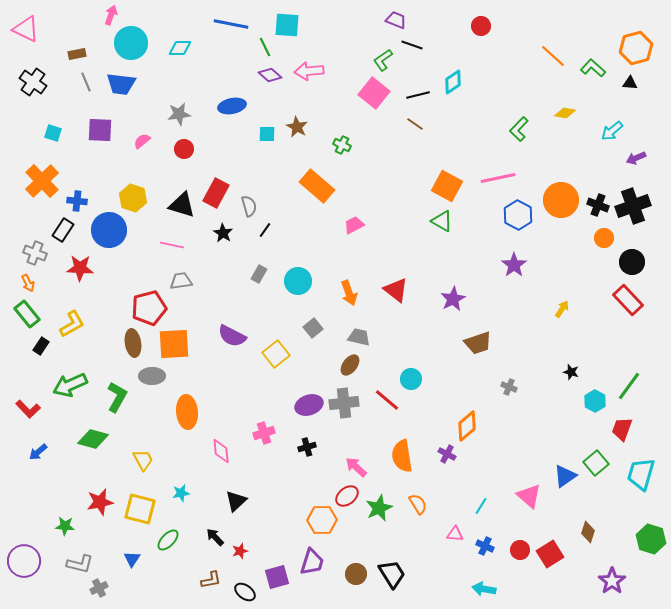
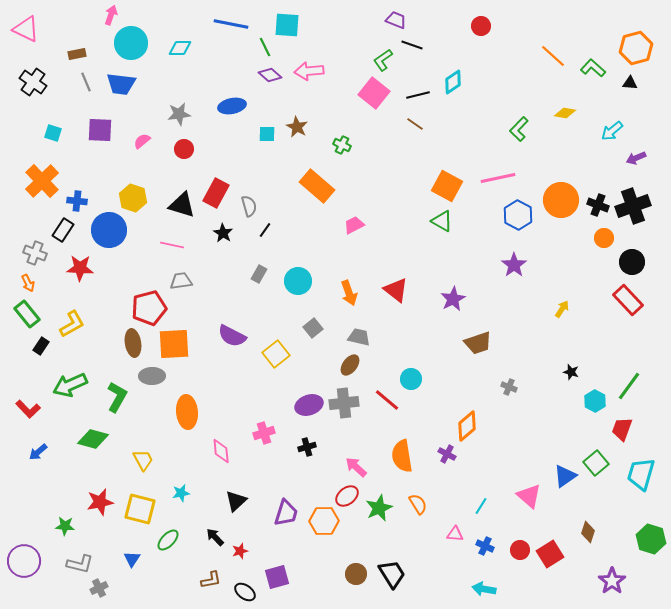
orange hexagon at (322, 520): moved 2 px right, 1 px down
purple trapezoid at (312, 562): moved 26 px left, 49 px up
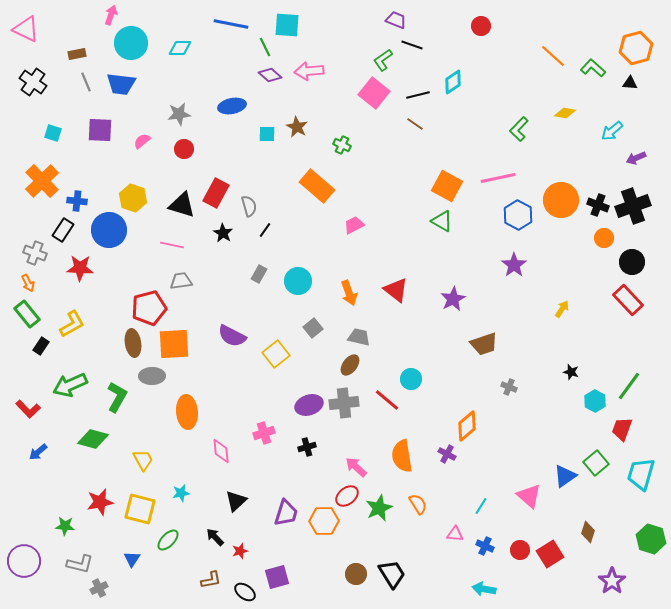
brown trapezoid at (478, 343): moved 6 px right, 1 px down
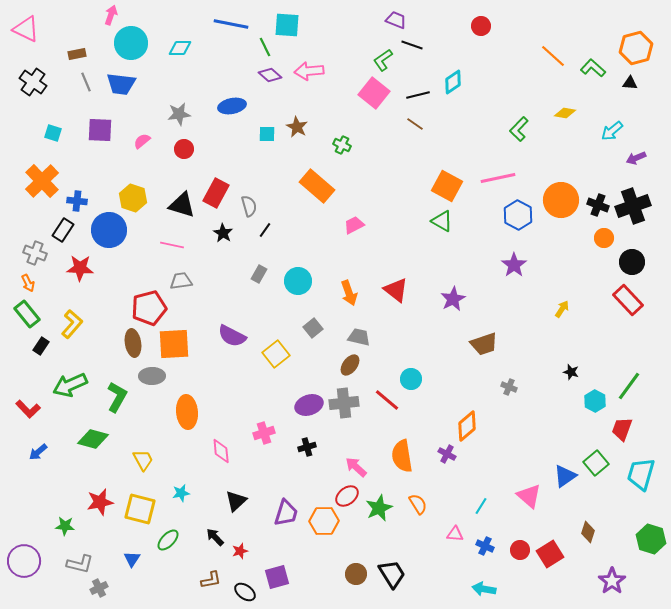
yellow L-shape at (72, 324): rotated 20 degrees counterclockwise
